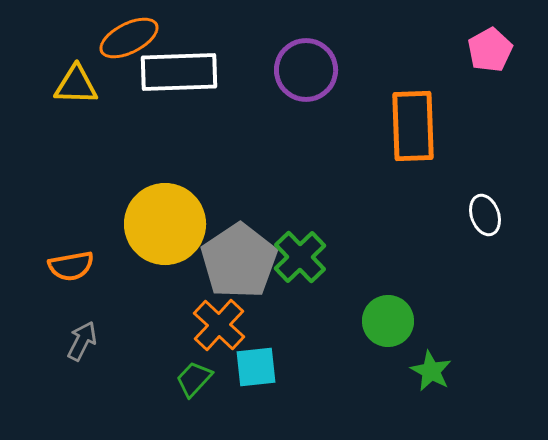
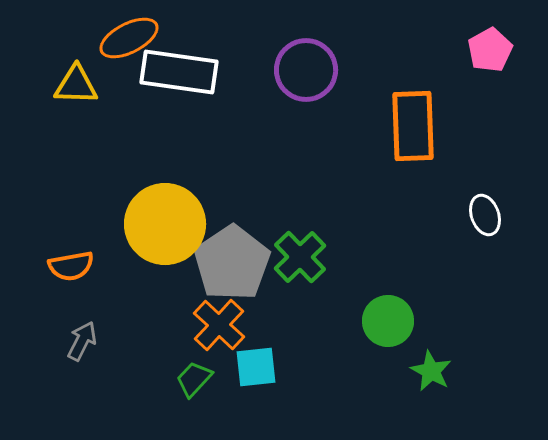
white rectangle: rotated 10 degrees clockwise
gray pentagon: moved 7 px left, 2 px down
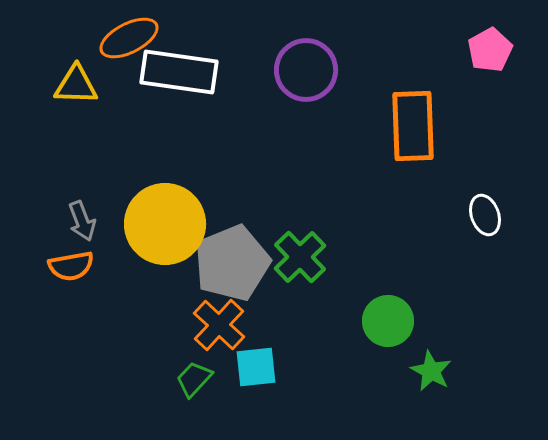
gray pentagon: rotated 12 degrees clockwise
gray arrow: moved 120 px up; rotated 132 degrees clockwise
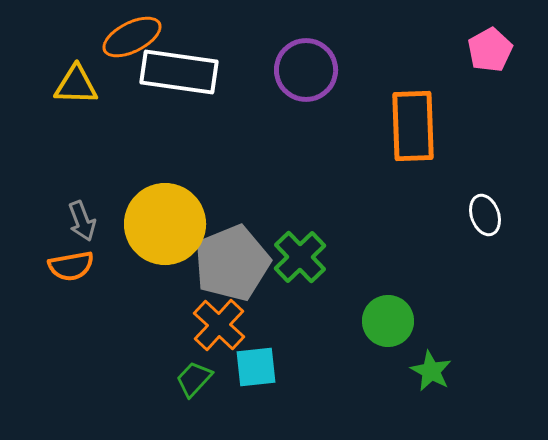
orange ellipse: moved 3 px right, 1 px up
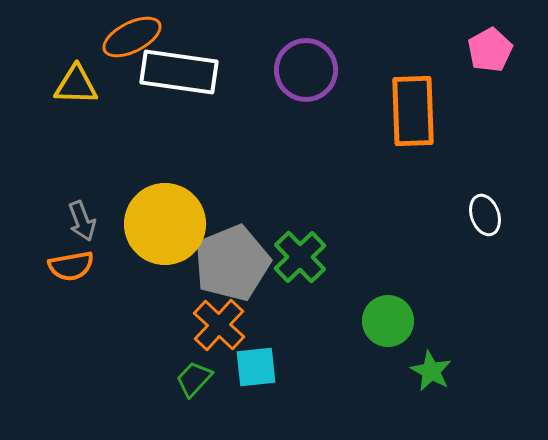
orange rectangle: moved 15 px up
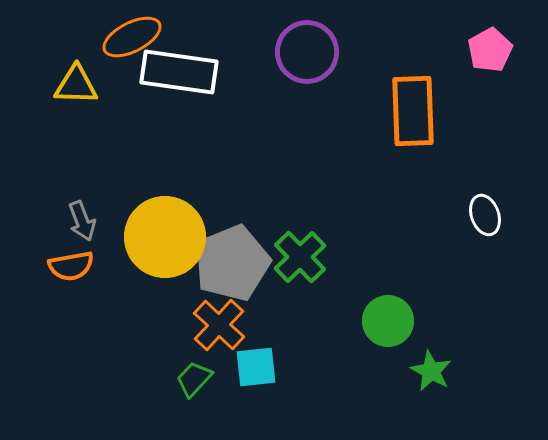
purple circle: moved 1 px right, 18 px up
yellow circle: moved 13 px down
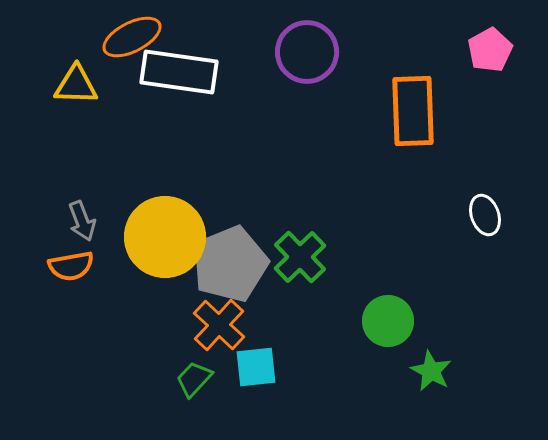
gray pentagon: moved 2 px left, 1 px down
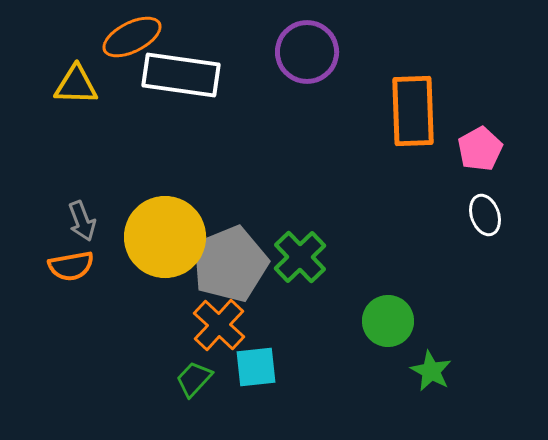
pink pentagon: moved 10 px left, 99 px down
white rectangle: moved 2 px right, 3 px down
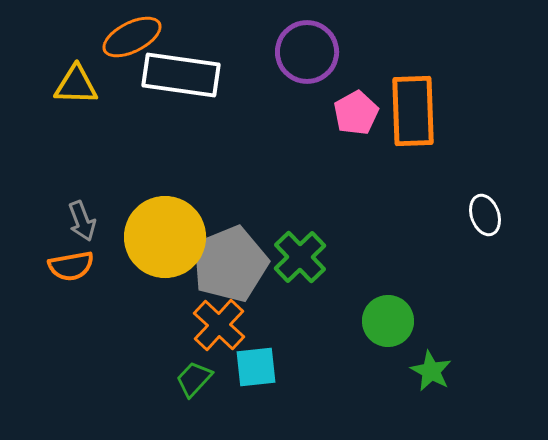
pink pentagon: moved 124 px left, 36 px up
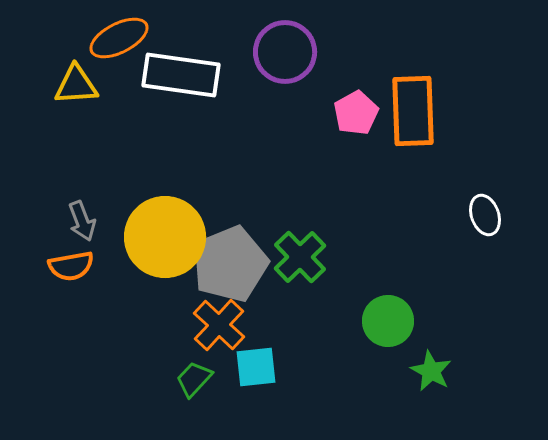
orange ellipse: moved 13 px left, 1 px down
purple circle: moved 22 px left
yellow triangle: rotated 6 degrees counterclockwise
